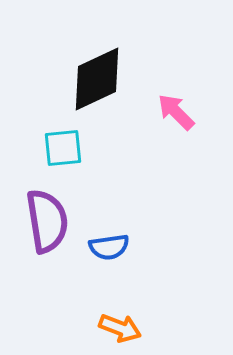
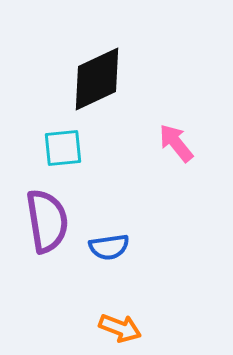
pink arrow: moved 31 px down; rotated 6 degrees clockwise
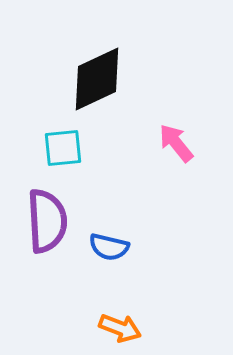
purple semicircle: rotated 6 degrees clockwise
blue semicircle: rotated 21 degrees clockwise
